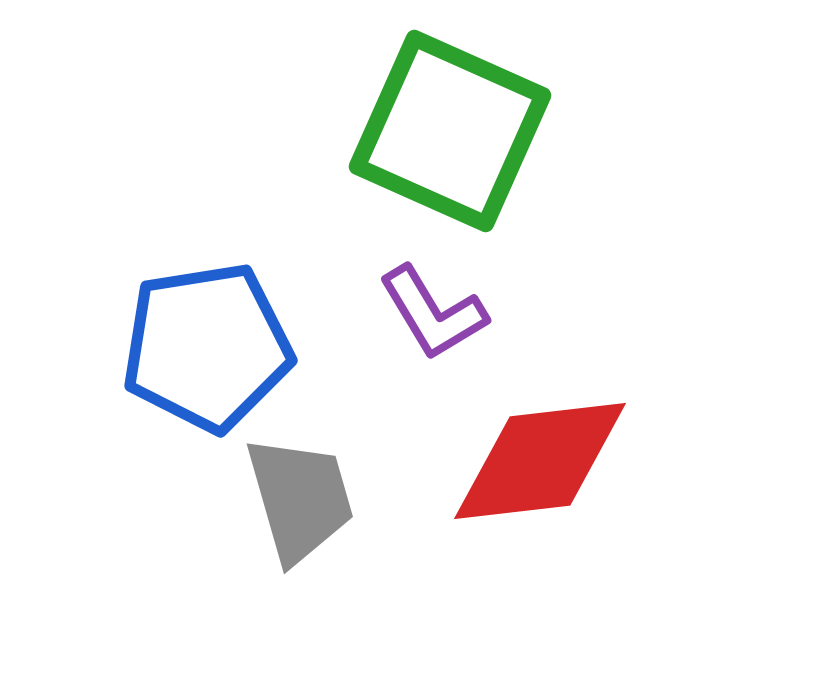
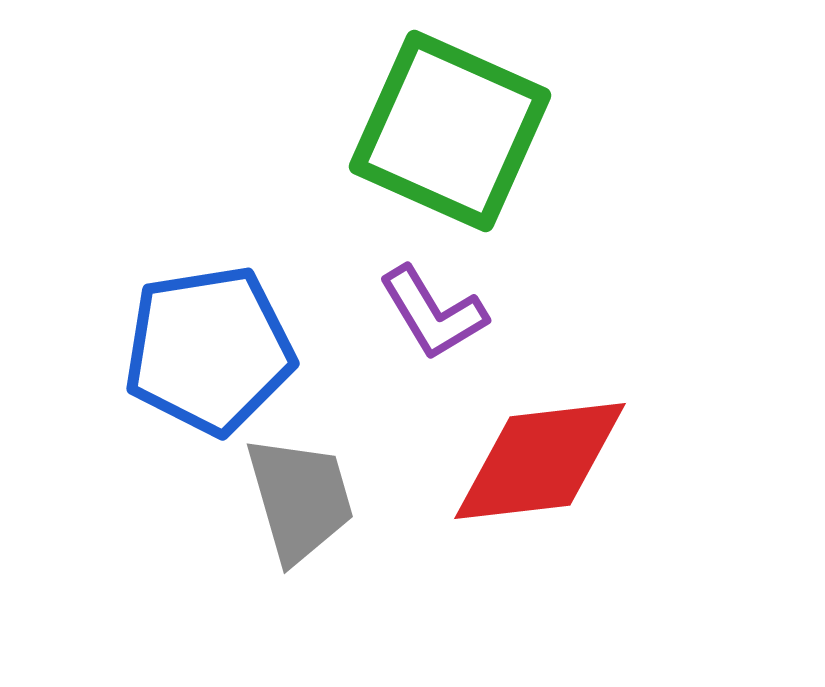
blue pentagon: moved 2 px right, 3 px down
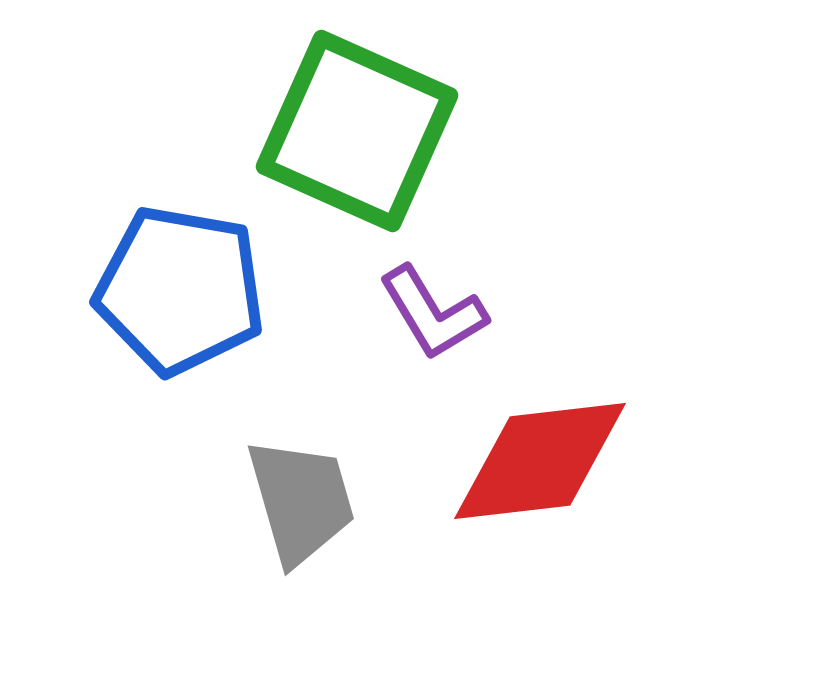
green square: moved 93 px left
blue pentagon: moved 29 px left, 60 px up; rotated 19 degrees clockwise
gray trapezoid: moved 1 px right, 2 px down
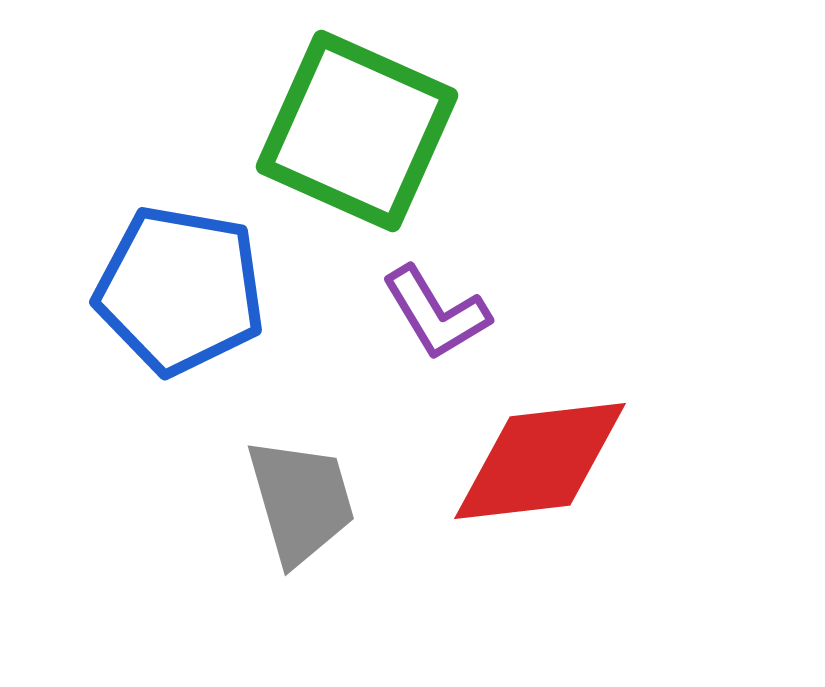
purple L-shape: moved 3 px right
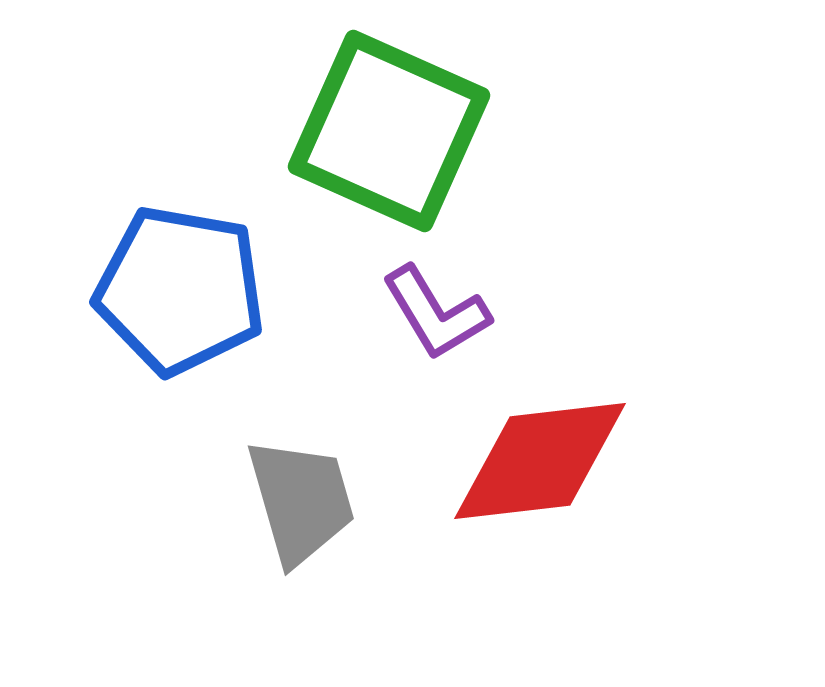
green square: moved 32 px right
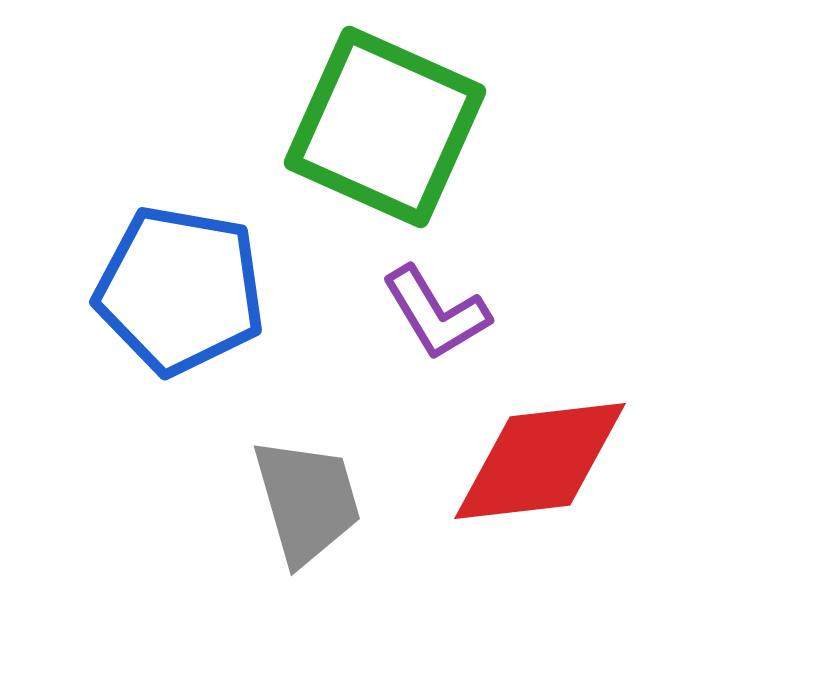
green square: moved 4 px left, 4 px up
gray trapezoid: moved 6 px right
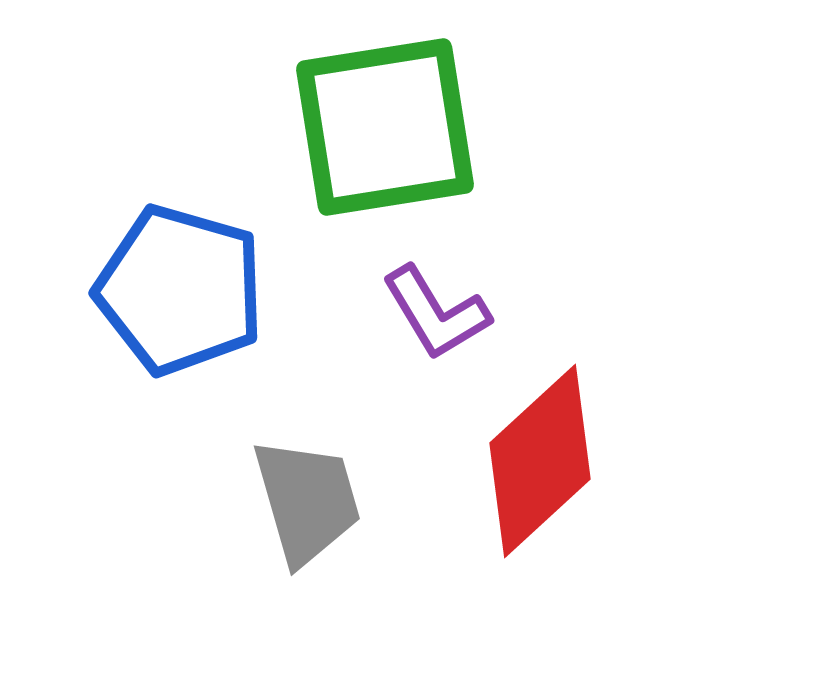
green square: rotated 33 degrees counterclockwise
blue pentagon: rotated 6 degrees clockwise
red diamond: rotated 36 degrees counterclockwise
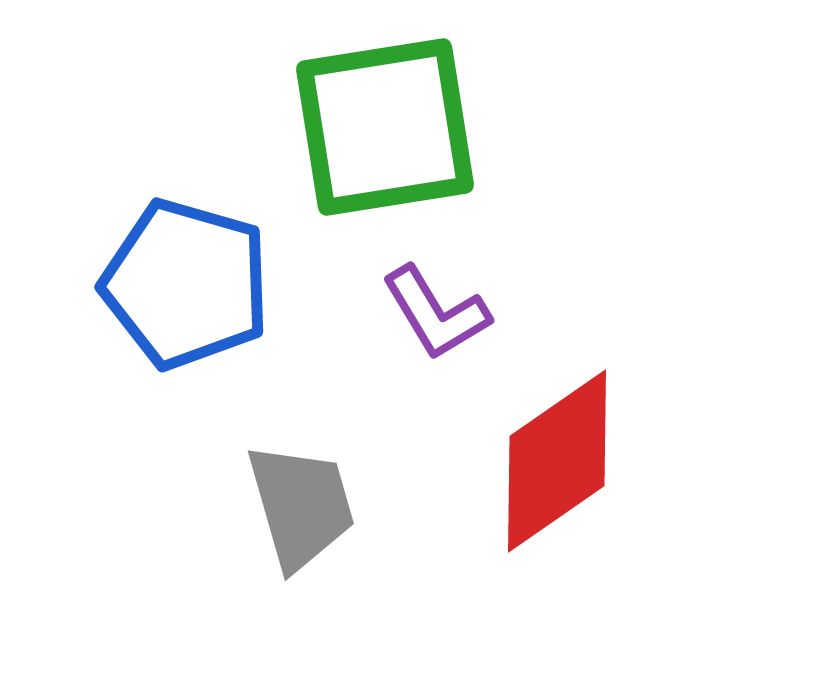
blue pentagon: moved 6 px right, 6 px up
red diamond: moved 17 px right; rotated 8 degrees clockwise
gray trapezoid: moved 6 px left, 5 px down
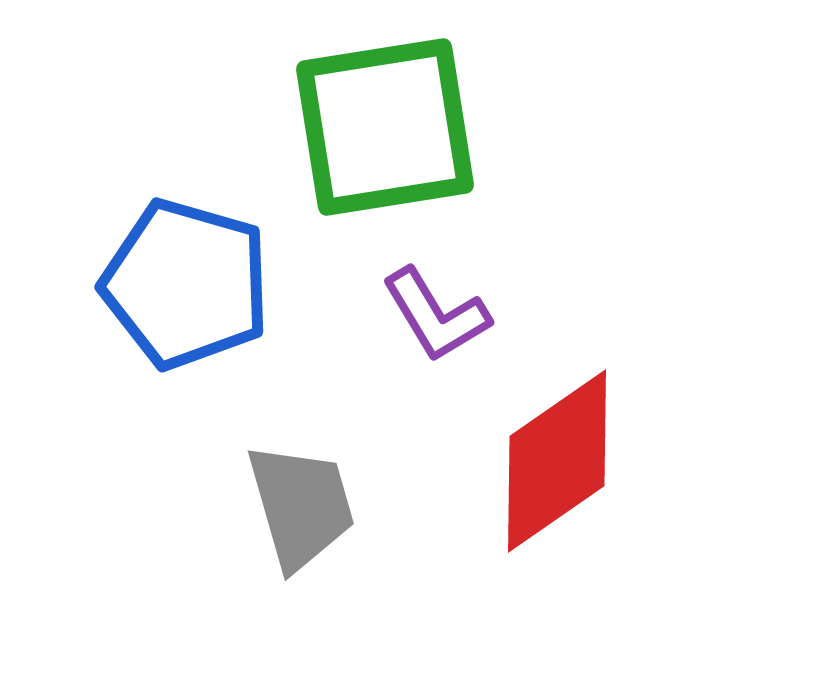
purple L-shape: moved 2 px down
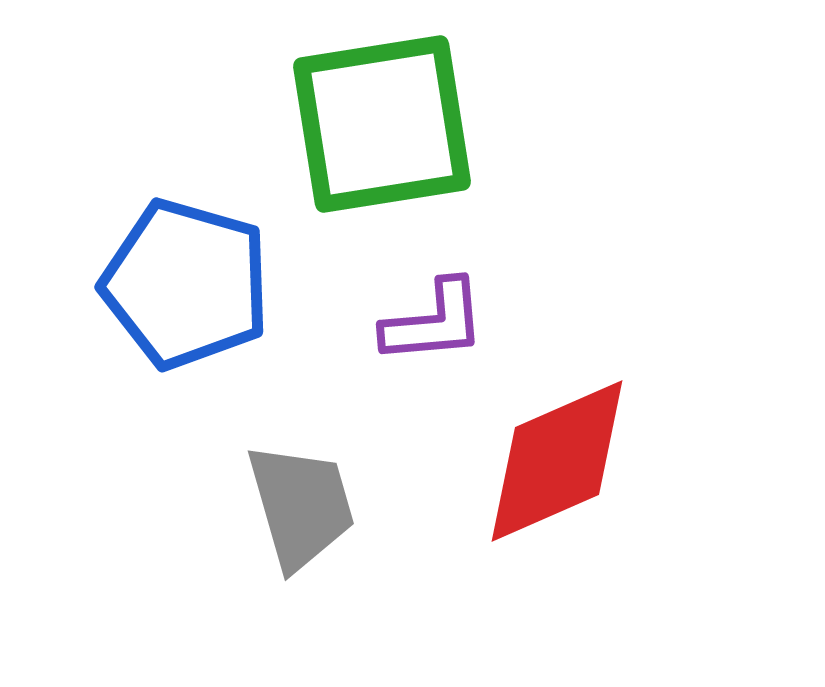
green square: moved 3 px left, 3 px up
purple L-shape: moved 2 px left, 7 px down; rotated 64 degrees counterclockwise
red diamond: rotated 11 degrees clockwise
